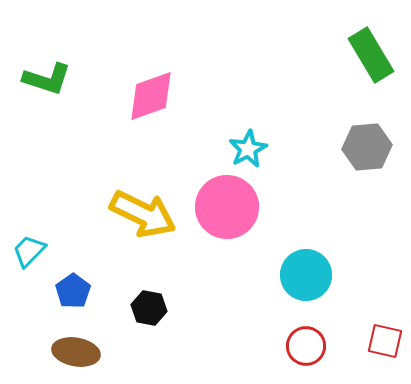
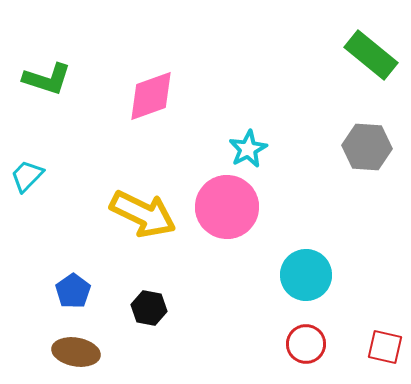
green rectangle: rotated 20 degrees counterclockwise
gray hexagon: rotated 9 degrees clockwise
cyan trapezoid: moved 2 px left, 75 px up
red square: moved 6 px down
red circle: moved 2 px up
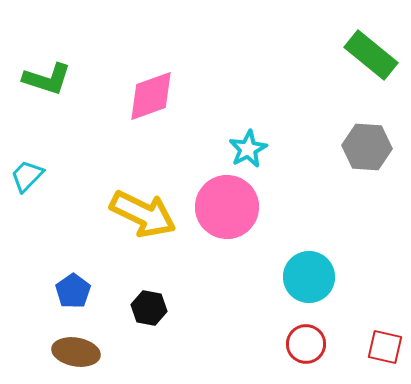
cyan circle: moved 3 px right, 2 px down
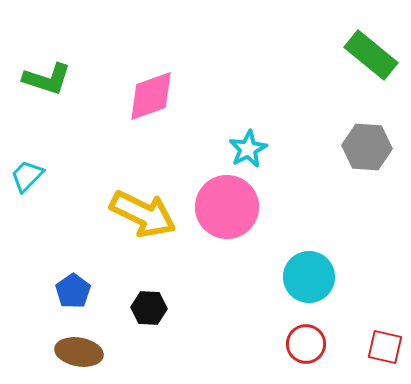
black hexagon: rotated 8 degrees counterclockwise
brown ellipse: moved 3 px right
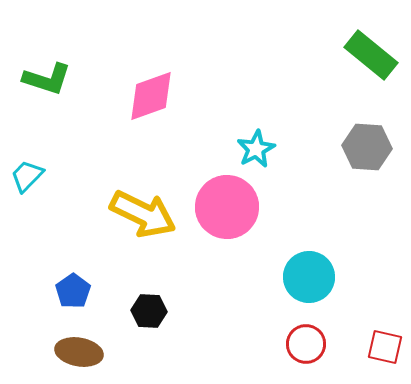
cyan star: moved 8 px right
black hexagon: moved 3 px down
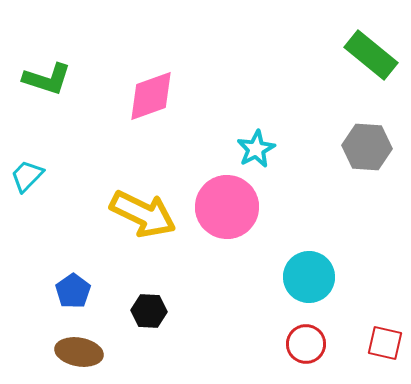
red square: moved 4 px up
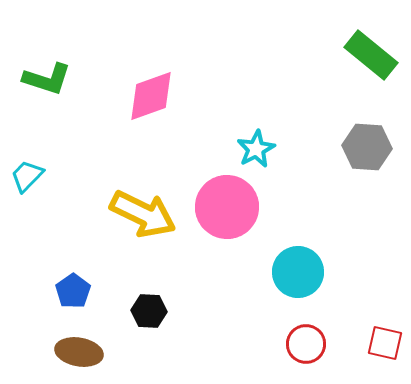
cyan circle: moved 11 px left, 5 px up
